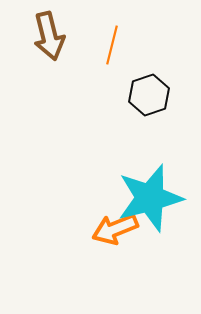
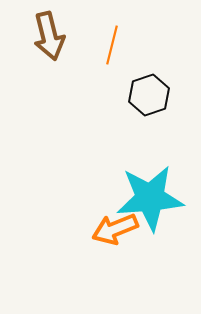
cyan star: rotated 10 degrees clockwise
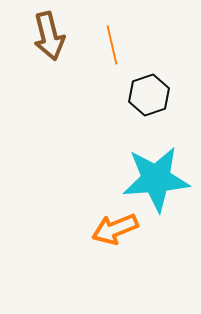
orange line: rotated 27 degrees counterclockwise
cyan star: moved 6 px right, 19 px up
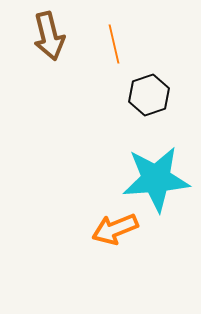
orange line: moved 2 px right, 1 px up
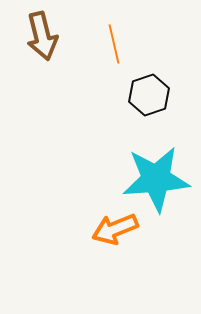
brown arrow: moved 7 px left
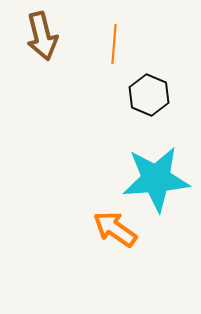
orange line: rotated 18 degrees clockwise
black hexagon: rotated 18 degrees counterclockwise
orange arrow: rotated 57 degrees clockwise
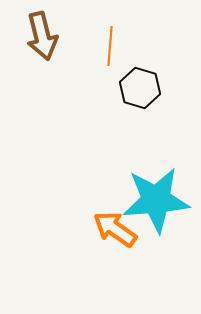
orange line: moved 4 px left, 2 px down
black hexagon: moved 9 px left, 7 px up; rotated 6 degrees counterclockwise
cyan star: moved 21 px down
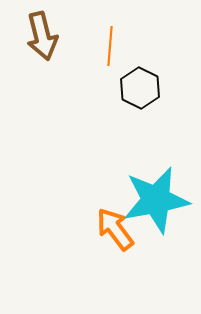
black hexagon: rotated 9 degrees clockwise
cyan star: rotated 6 degrees counterclockwise
orange arrow: rotated 18 degrees clockwise
